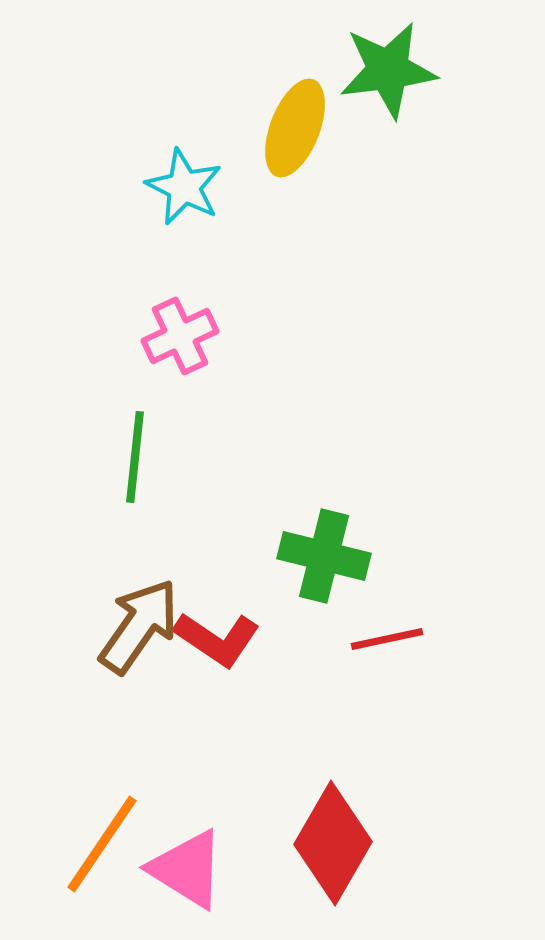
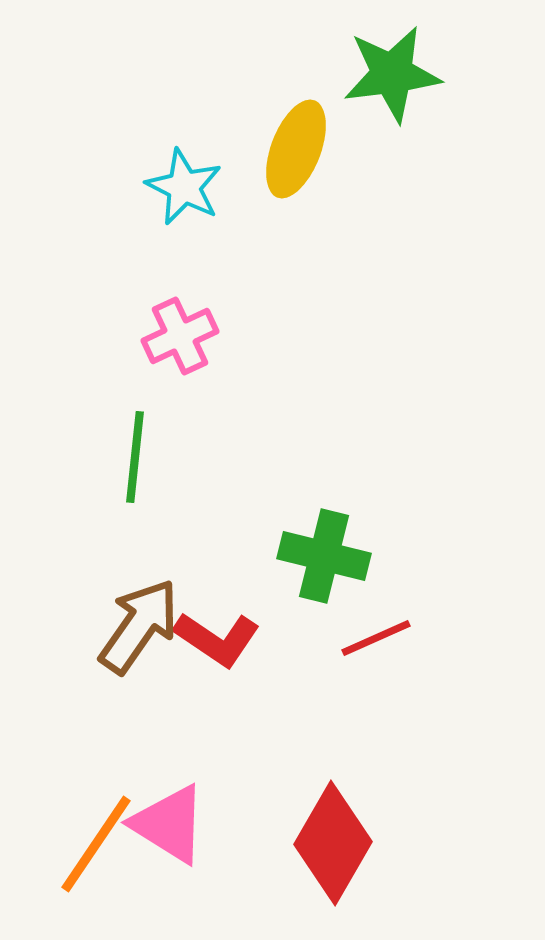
green star: moved 4 px right, 4 px down
yellow ellipse: moved 1 px right, 21 px down
red line: moved 11 px left, 1 px up; rotated 12 degrees counterclockwise
orange line: moved 6 px left
pink triangle: moved 18 px left, 45 px up
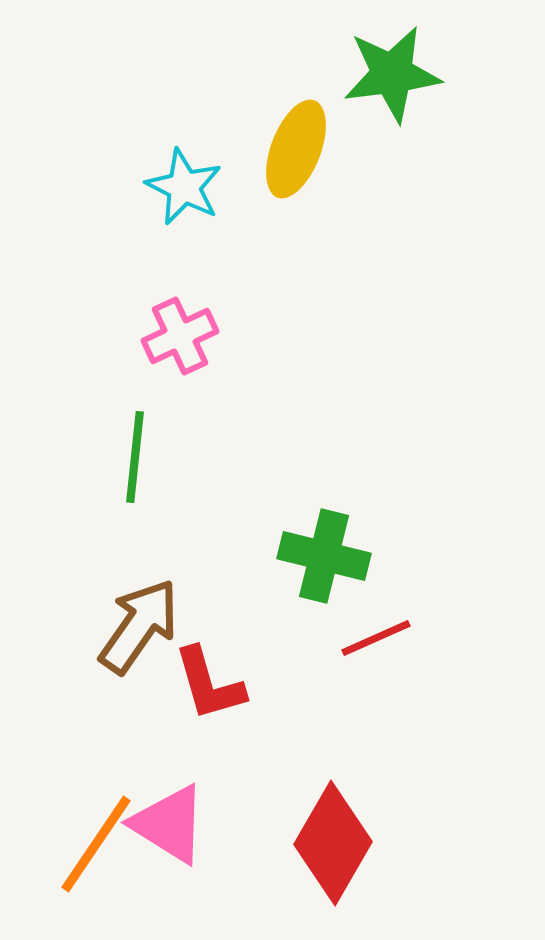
red L-shape: moved 8 px left, 45 px down; rotated 40 degrees clockwise
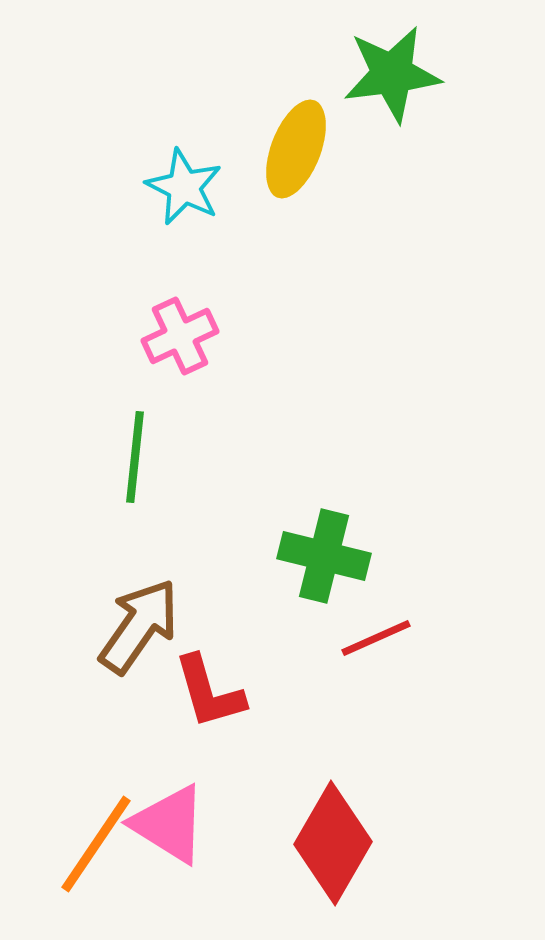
red L-shape: moved 8 px down
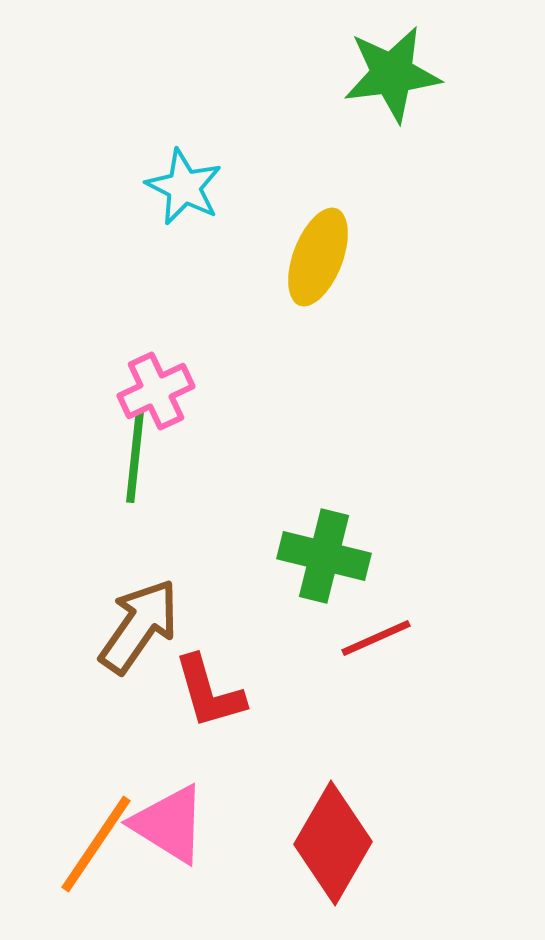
yellow ellipse: moved 22 px right, 108 px down
pink cross: moved 24 px left, 55 px down
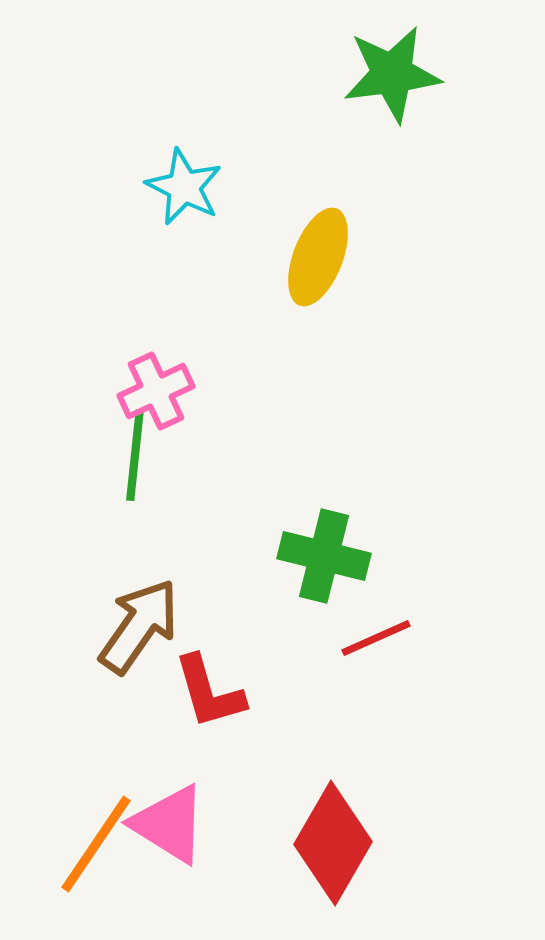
green line: moved 2 px up
